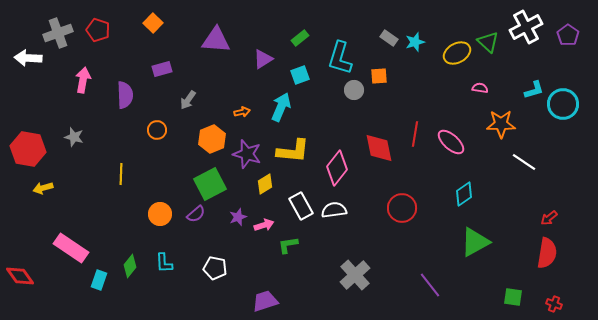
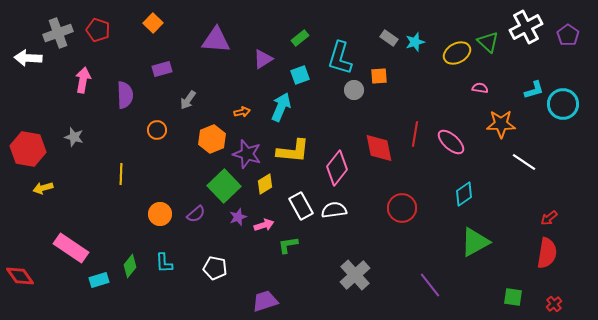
green square at (210, 184): moved 14 px right, 2 px down; rotated 16 degrees counterclockwise
cyan rectangle at (99, 280): rotated 54 degrees clockwise
red cross at (554, 304): rotated 28 degrees clockwise
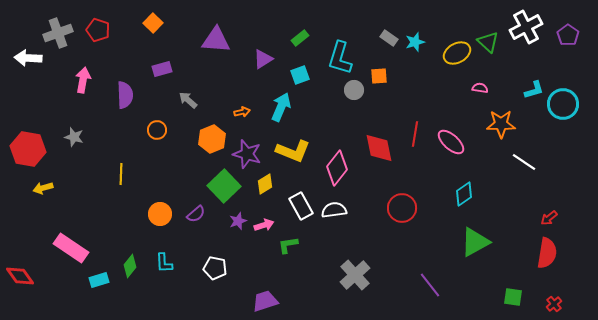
gray arrow at (188, 100): rotated 96 degrees clockwise
yellow L-shape at (293, 151): rotated 16 degrees clockwise
purple star at (238, 217): moved 4 px down
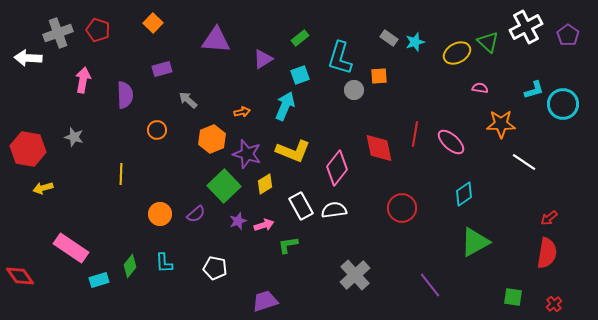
cyan arrow at (281, 107): moved 4 px right, 1 px up
